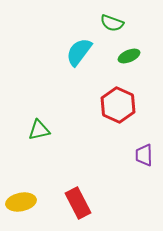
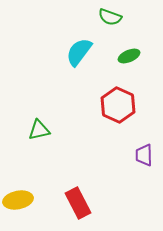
green semicircle: moved 2 px left, 6 px up
yellow ellipse: moved 3 px left, 2 px up
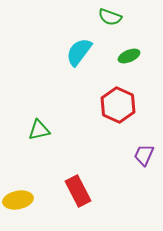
purple trapezoid: rotated 25 degrees clockwise
red rectangle: moved 12 px up
